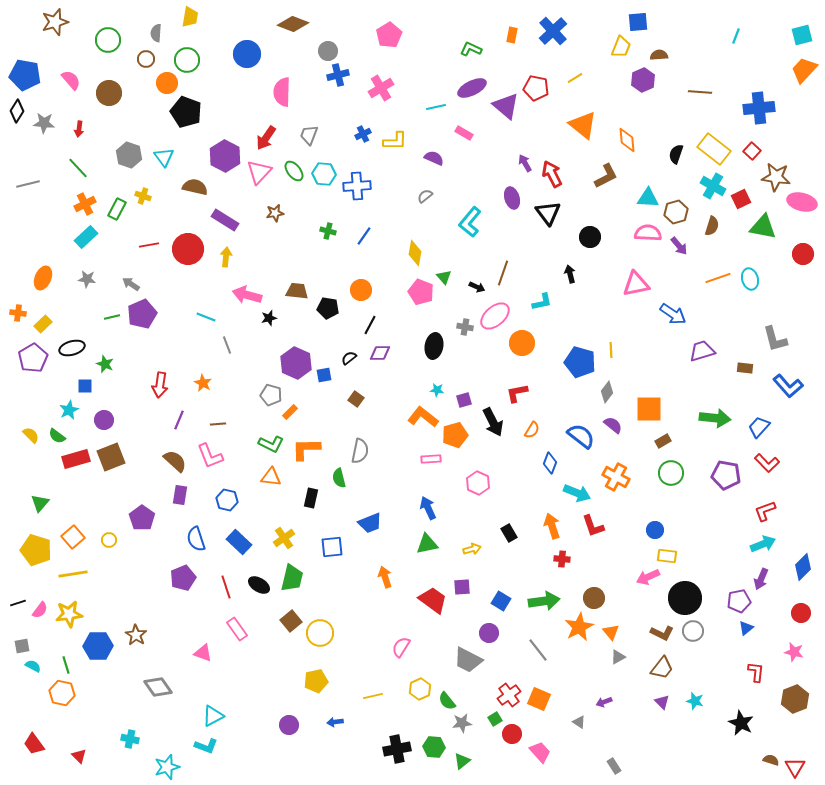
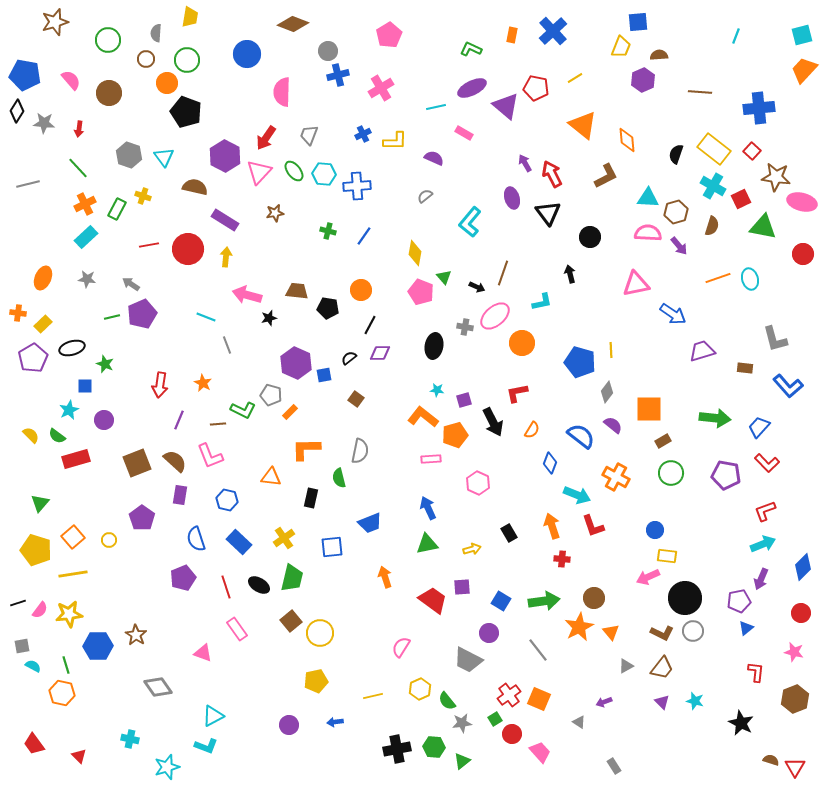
green L-shape at (271, 444): moved 28 px left, 34 px up
brown square at (111, 457): moved 26 px right, 6 px down
cyan arrow at (577, 493): moved 2 px down
gray triangle at (618, 657): moved 8 px right, 9 px down
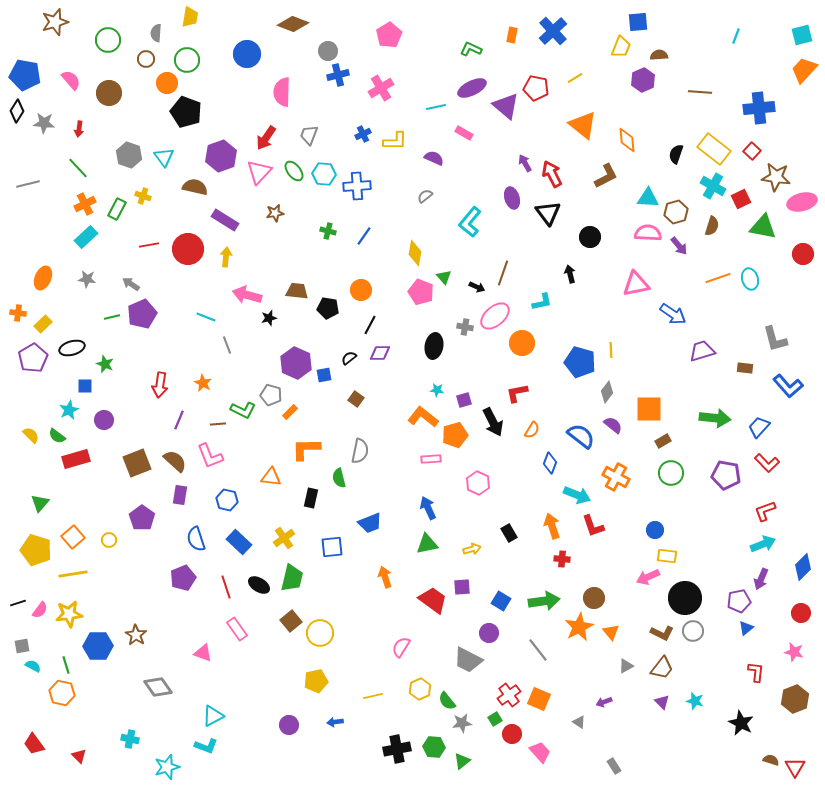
purple hexagon at (225, 156): moved 4 px left; rotated 12 degrees clockwise
pink ellipse at (802, 202): rotated 28 degrees counterclockwise
